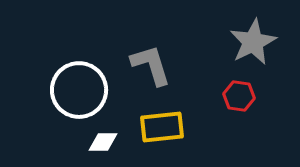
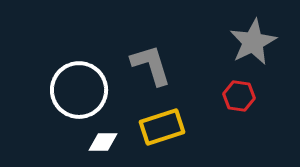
yellow rectangle: rotated 12 degrees counterclockwise
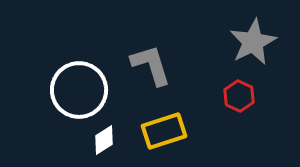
red hexagon: rotated 16 degrees clockwise
yellow rectangle: moved 2 px right, 4 px down
white diamond: moved 1 px right, 2 px up; rotated 32 degrees counterclockwise
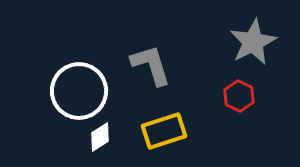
white circle: moved 1 px down
white diamond: moved 4 px left, 3 px up
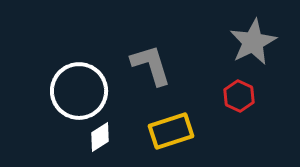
yellow rectangle: moved 7 px right
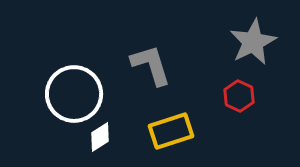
white circle: moved 5 px left, 3 px down
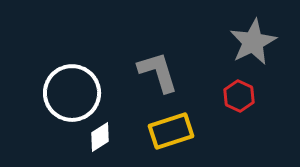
gray L-shape: moved 7 px right, 7 px down
white circle: moved 2 px left, 1 px up
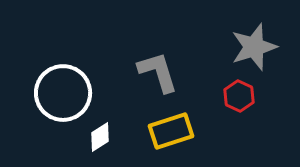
gray star: moved 1 px right, 5 px down; rotated 9 degrees clockwise
white circle: moved 9 px left
